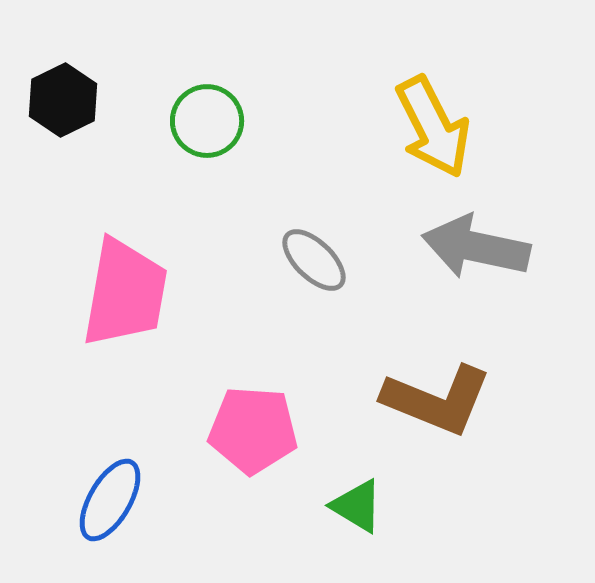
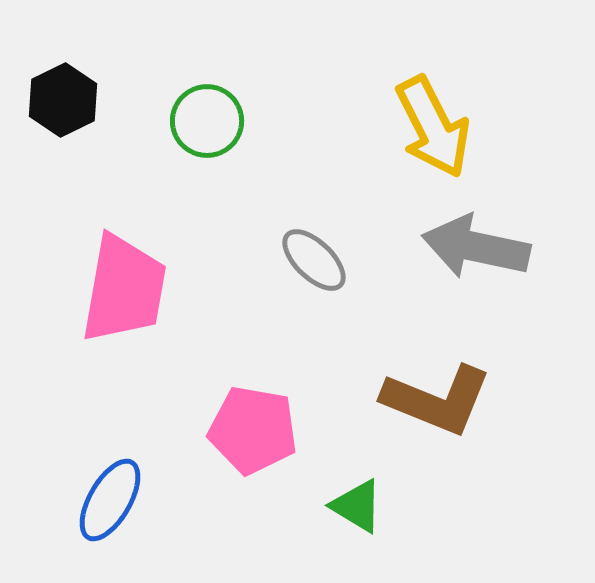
pink trapezoid: moved 1 px left, 4 px up
pink pentagon: rotated 6 degrees clockwise
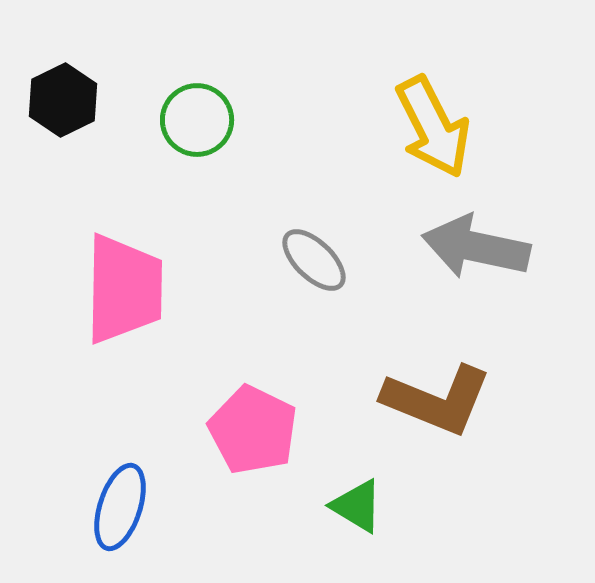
green circle: moved 10 px left, 1 px up
pink trapezoid: rotated 9 degrees counterclockwise
pink pentagon: rotated 16 degrees clockwise
blue ellipse: moved 10 px right, 7 px down; rotated 12 degrees counterclockwise
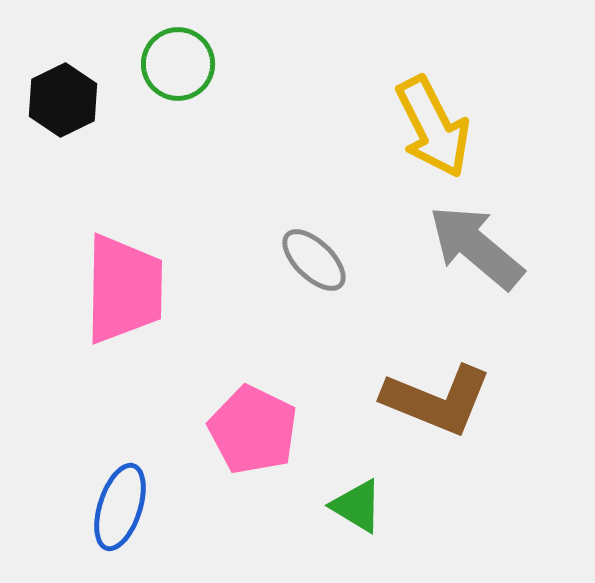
green circle: moved 19 px left, 56 px up
gray arrow: rotated 28 degrees clockwise
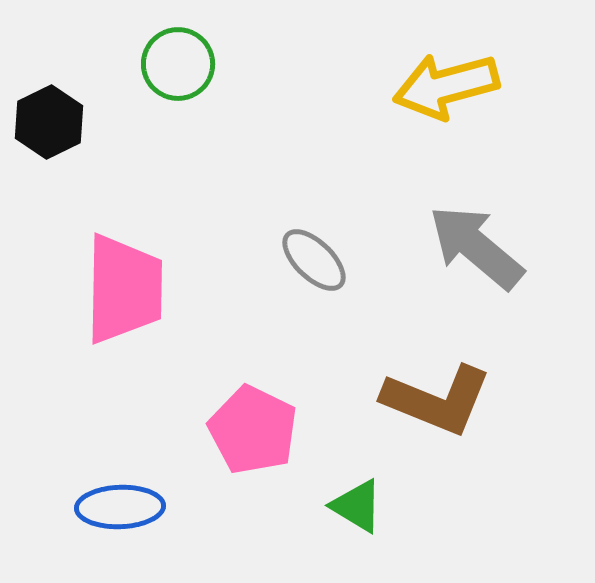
black hexagon: moved 14 px left, 22 px down
yellow arrow: moved 13 px right, 41 px up; rotated 102 degrees clockwise
blue ellipse: rotated 70 degrees clockwise
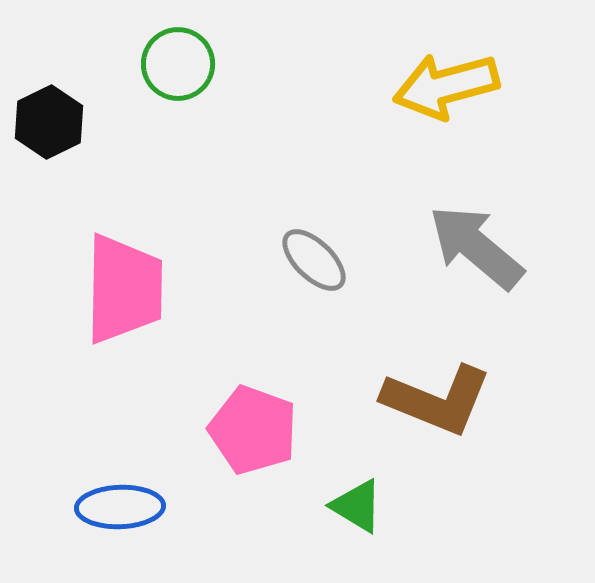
pink pentagon: rotated 6 degrees counterclockwise
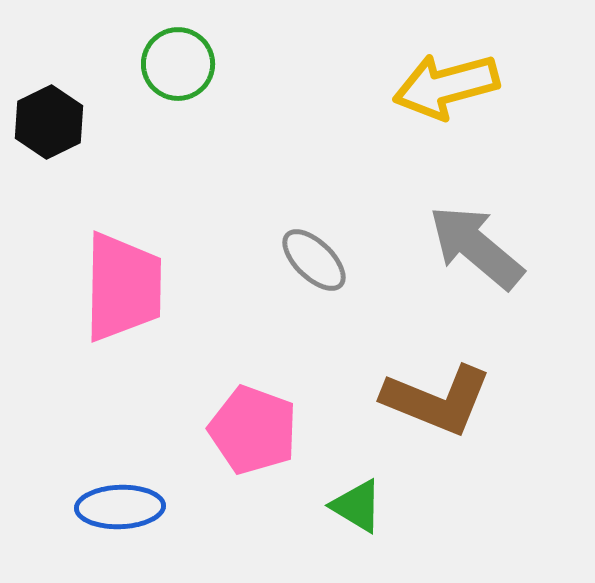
pink trapezoid: moved 1 px left, 2 px up
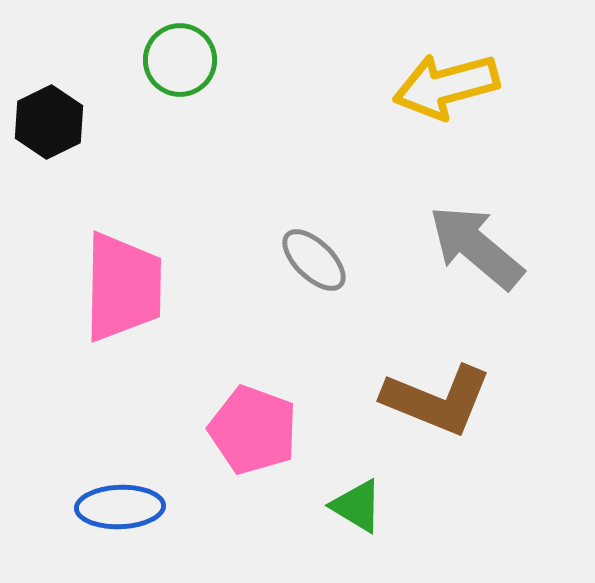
green circle: moved 2 px right, 4 px up
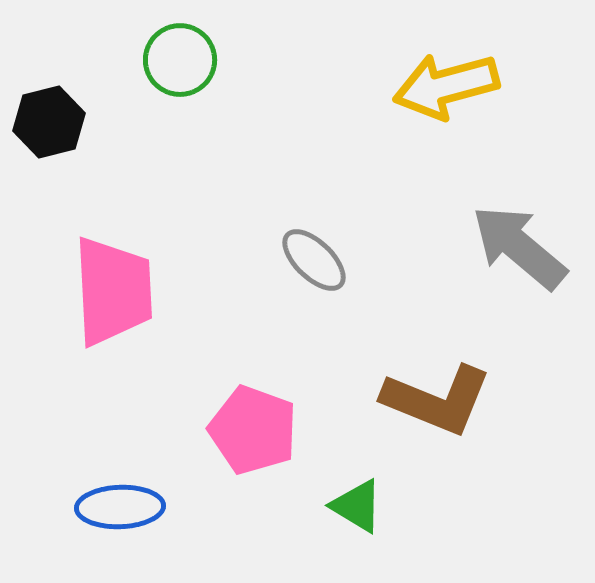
black hexagon: rotated 12 degrees clockwise
gray arrow: moved 43 px right
pink trapezoid: moved 10 px left, 4 px down; rotated 4 degrees counterclockwise
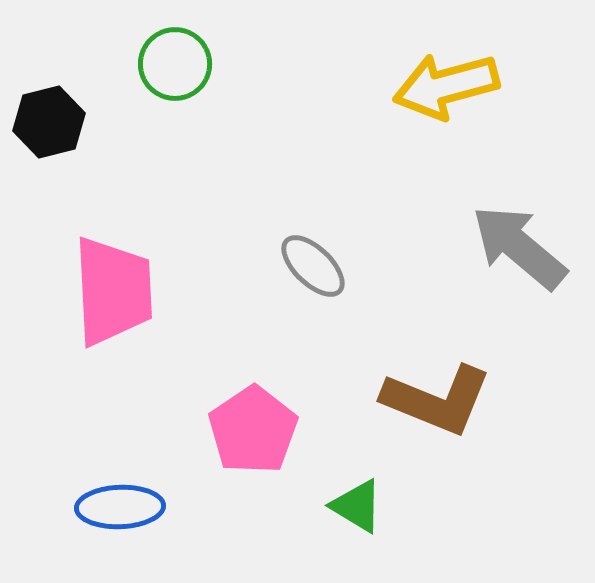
green circle: moved 5 px left, 4 px down
gray ellipse: moved 1 px left, 6 px down
pink pentagon: rotated 18 degrees clockwise
